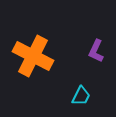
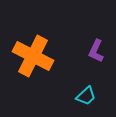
cyan trapezoid: moved 5 px right; rotated 20 degrees clockwise
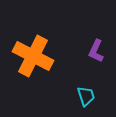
cyan trapezoid: rotated 65 degrees counterclockwise
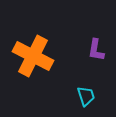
purple L-shape: moved 1 px up; rotated 15 degrees counterclockwise
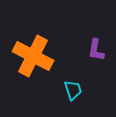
cyan trapezoid: moved 13 px left, 6 px up
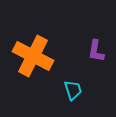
purple L-shape: moved 1 px down
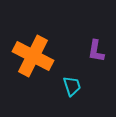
cyan trapezoid: moved 1 px left, 4 px up
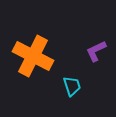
purple L-shape: rotated 55 degrees clockwise
